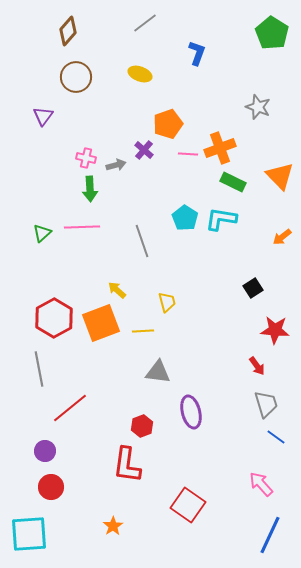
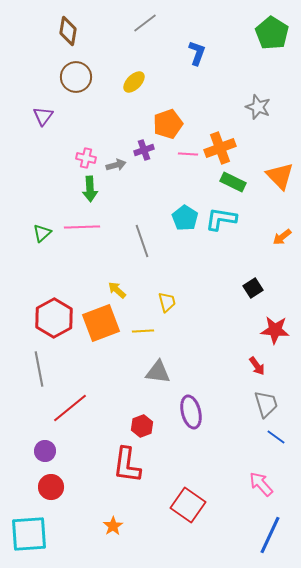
brown diamond at (68, 31): rotated 32 degrees counterclockwise
yellow ellipse at (140, 74): moved 6 px left, 8 px down; rotated 65 degrees counterclockwise
purple cross at (144, 150): rotated 30 degrees clockwise
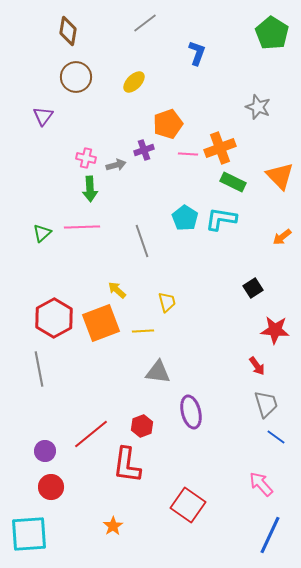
red line at (70, 408): moved 21 px right, 26 px down
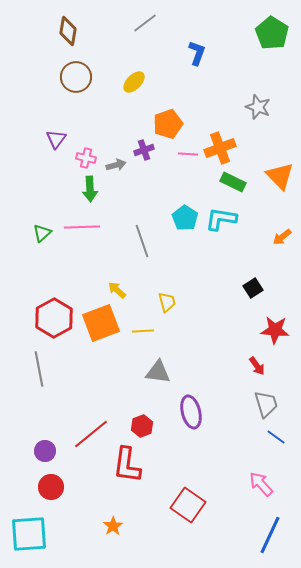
purple triangle at (43, 116): moved 13 px right, 23 px down
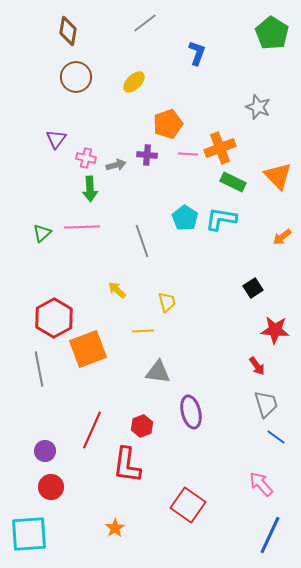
purple cross at (144, 150): moved 3 px right, 5 px down; rotated 24 degrees clockwise
orange triangle at (280, 176): moved 2 px left
orange square at (101, 323): moved 13 px left, 26 px down
red line at (91, 434): moved 1 px right, 4 px up; rotated 27 degrees counterclockwise
orange star at (113, 526): moved 2 px right, 2 px down
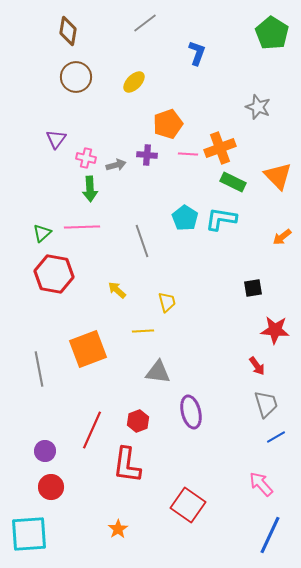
black square at (253, 288): rotated 24 degrees clockwise
red hexagon at (54, 318): moved 44 px up; rotated 21 degrees counterclockwise
red hexagon at (142, 426): moved 4 px left, 5 px up
blue line at (276, 437): rotated 66 degrees counterclockwise
orange star at (115, 528): moved 3 px right, 1 px down
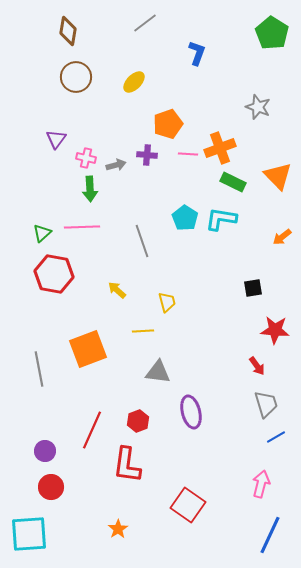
pink arrow at (261, 484): rotated 56 degrees clockwise
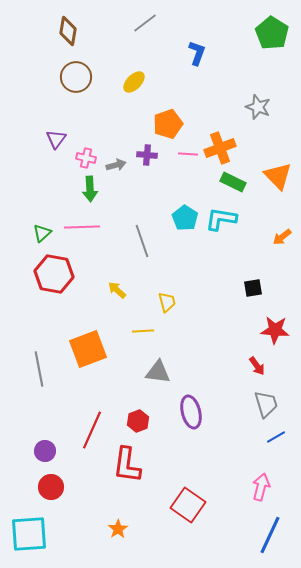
pink arrow at (261, 484): moved 3 px down
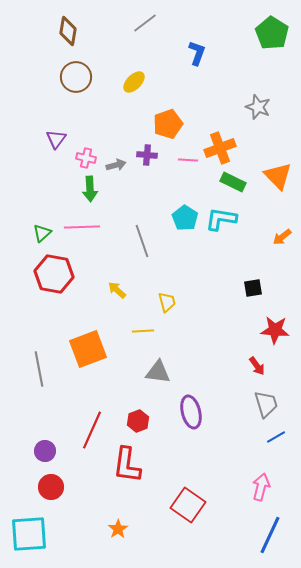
pink line at (188, 154): moved 6 px down
